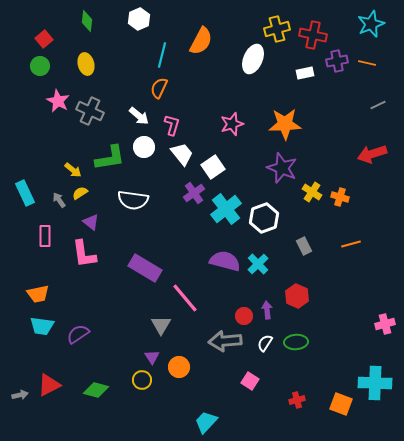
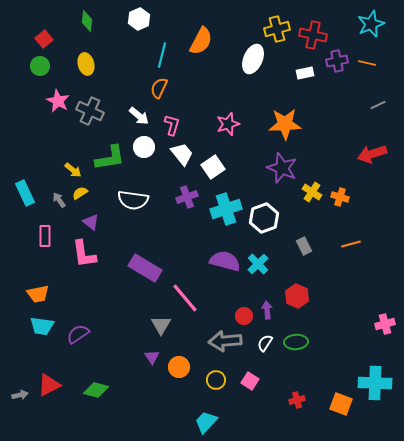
pink star at (232, 124): moved 4 px left
purple cross at (194, 193): moved 7 px left, 4 px down; rotated 15 degrees clockwise
cyan cross at (226, 209): rotated 20 degrees clockwise
yellow circle at (142, 380): moved 74 px right
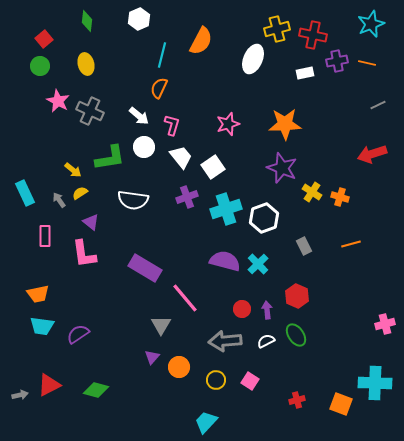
white trapezoid at (182, 154): moved 1 px left, 3 px down
red circle at (244, 316): moved 2 px left, 7 px up
green ellipse at (296, 342): moved 7 px up; rotated 60 degrees clockwise
white semicircle at (265, 343): moved 1 px right, 2 px up; rotated 30 degrees clockwise
purple triangle at (152, 357): rotated 14 degrees clockwise
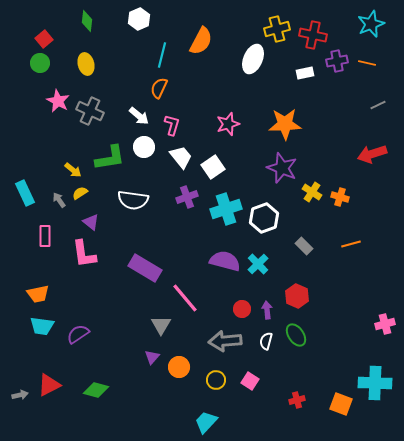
green circle at (40, 66): moved 3 px up
gray rectangle at (304, 246): rotated 18 degrees counterclockwise
white semicircle at (266, 341): rotated 48 degrees counterclockwise
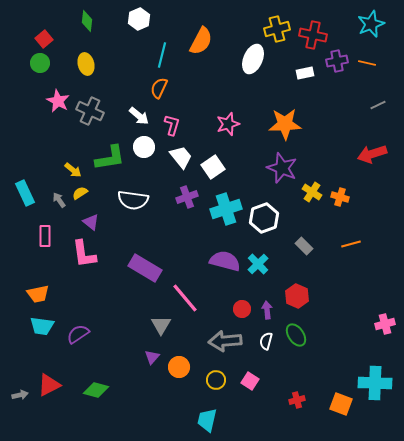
cyan trapezoid at (206, 422): moved 1 px right, 2 px up; rotated 30 degrees counterclockwise
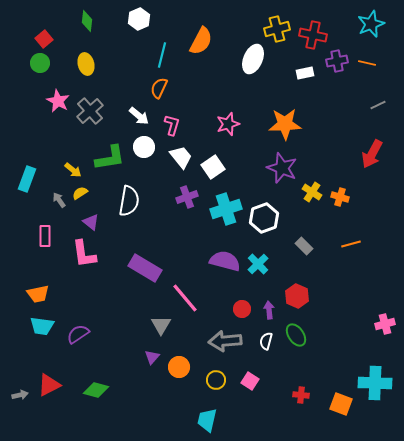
gray cross at (90, 111): rotated 24 degrees clockwise
red arrow at (372, 154): rotated 44 degrees counterclockwise
cyan rectangle at (25, 193): moved 2 px right, 14 px up; rotated 45 degrees clockwise
white semicircle at (133, 200): moved 4 px left, 1 px down; rotated 88 degrees counterclockwise
purple arrow at (267, 310): moved 2 px right
red cross at (297, 400): moved 4 px right, 5 px up; rotated 21 degrees clockwise
